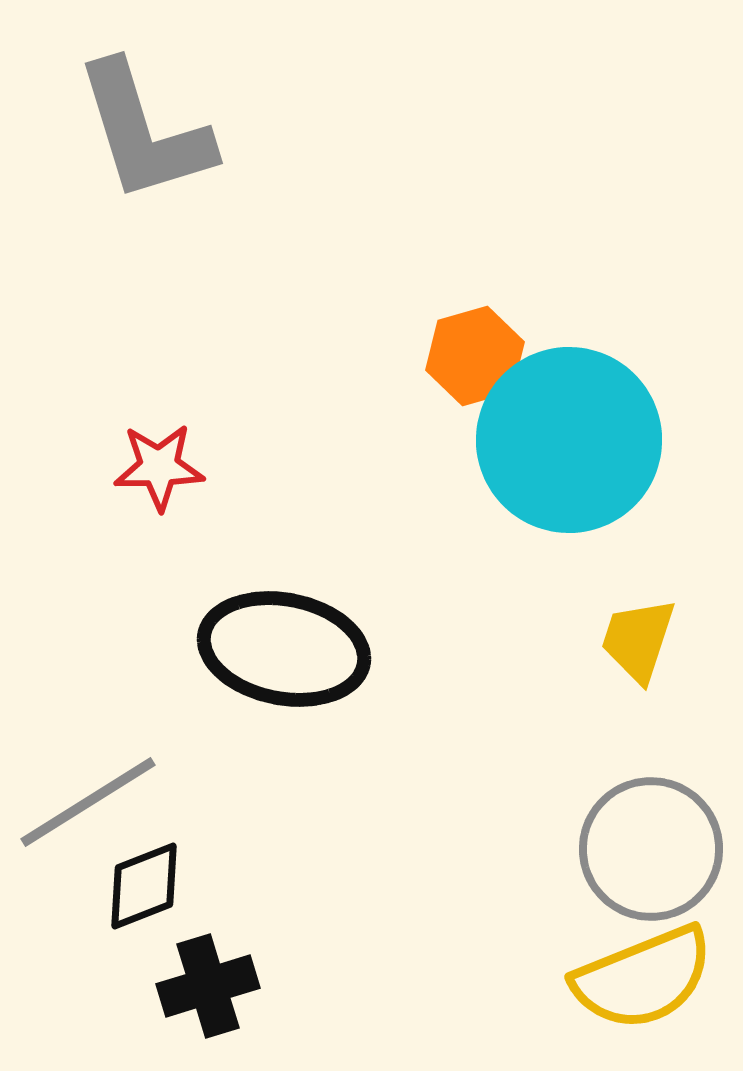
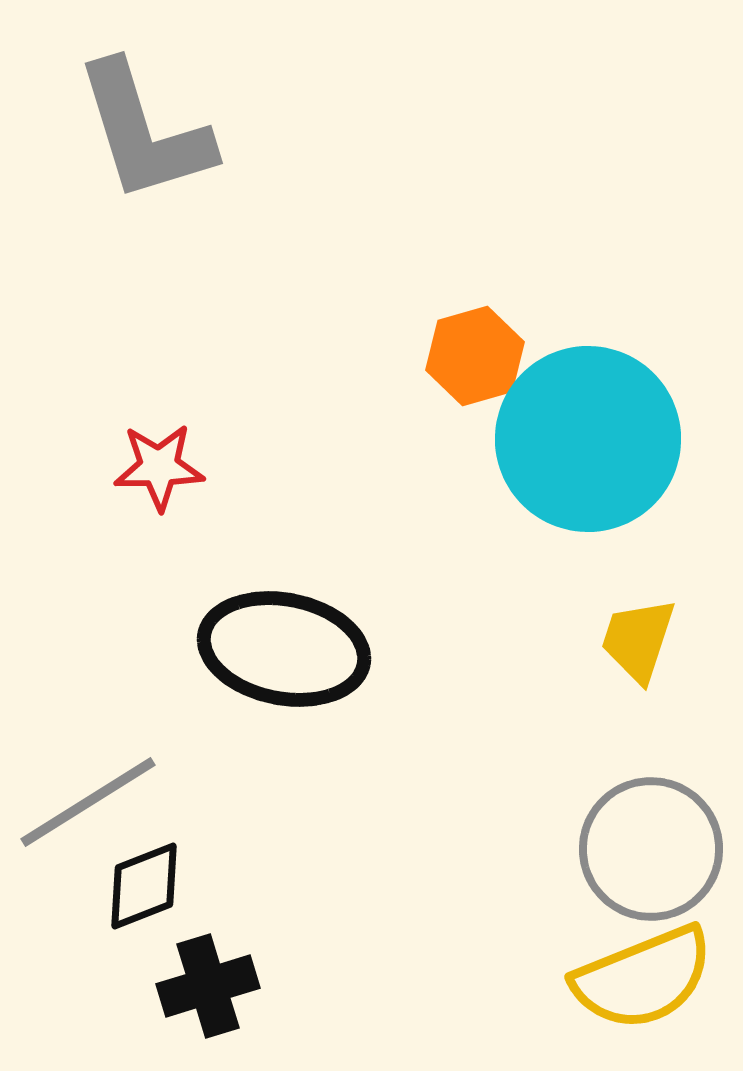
cyan circle: moved 19 px right, 1 px up
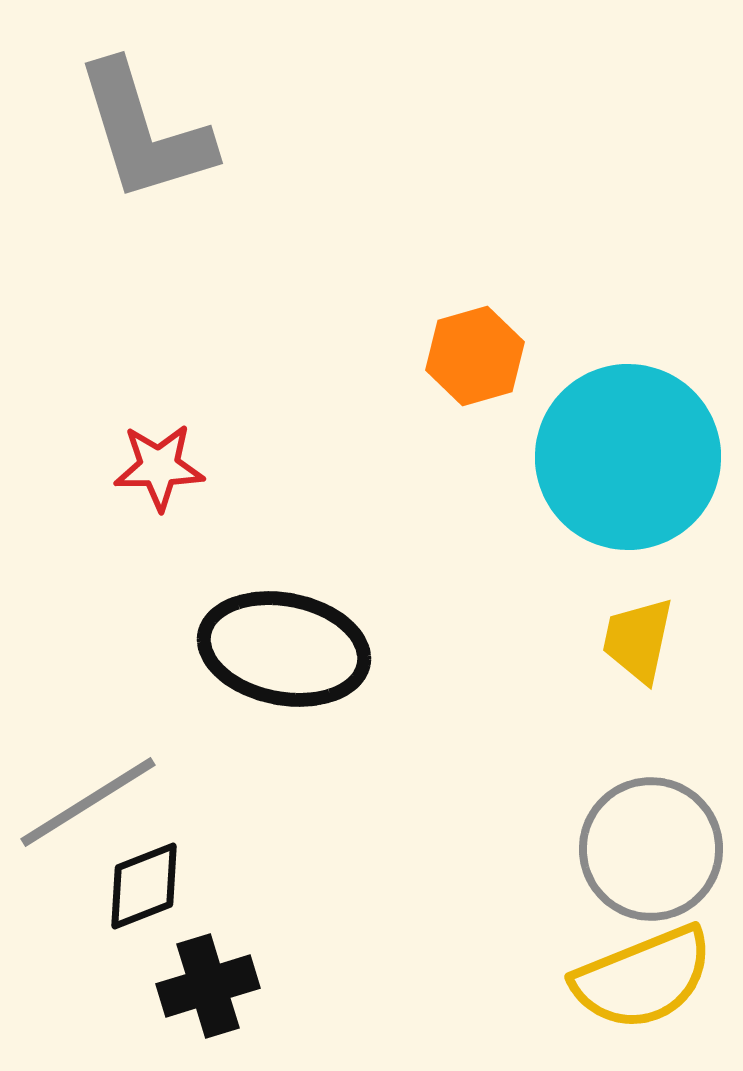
cyan circle: moved 40 px right, 18 px down
yellow trapezoid: rotated 6 degrees counterclockwise
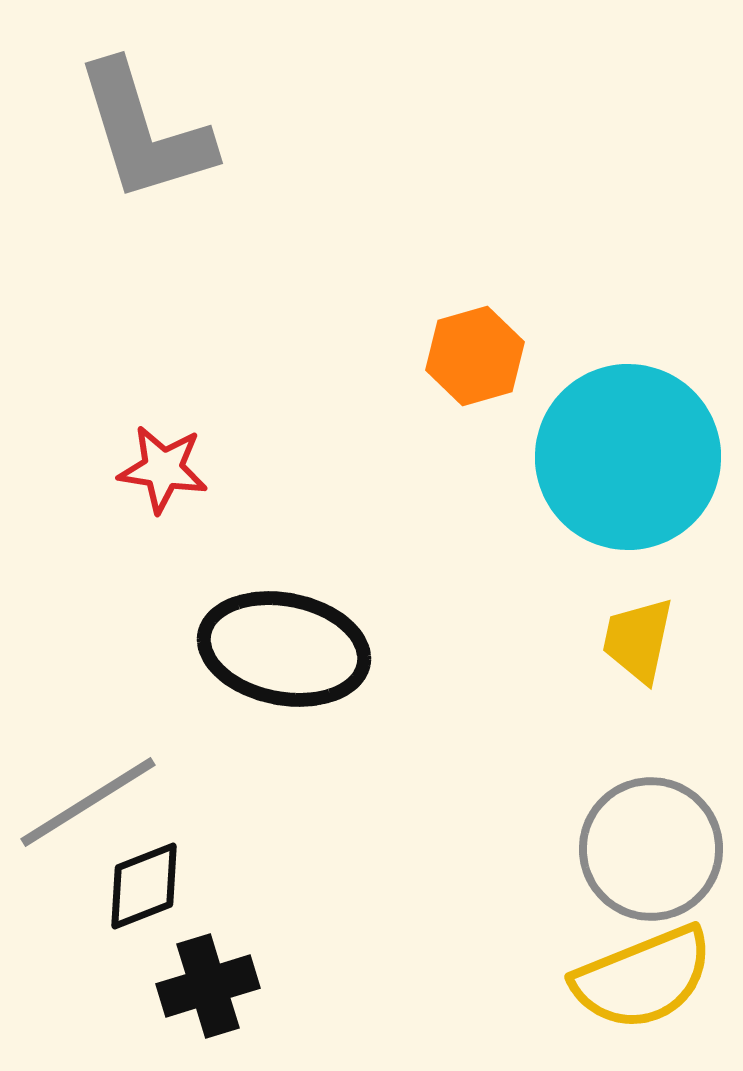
red star: moved 4 px right, 2 px down; rotated 10 degrees clockwise
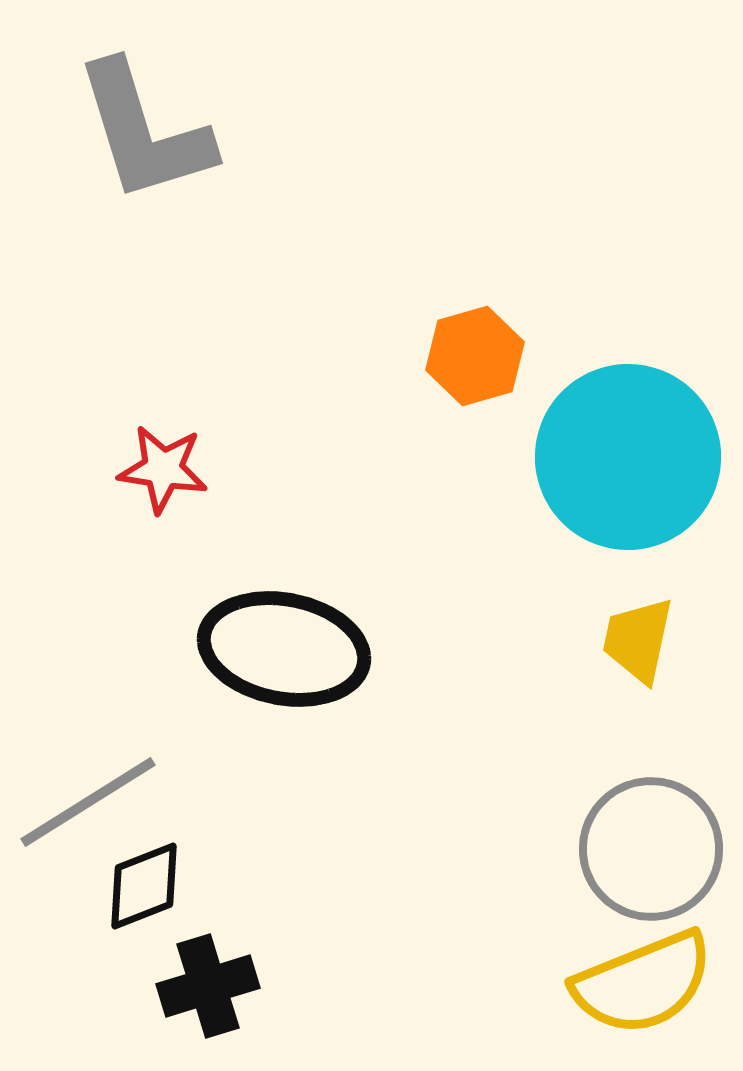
yellow semicircle: moved 5 px down
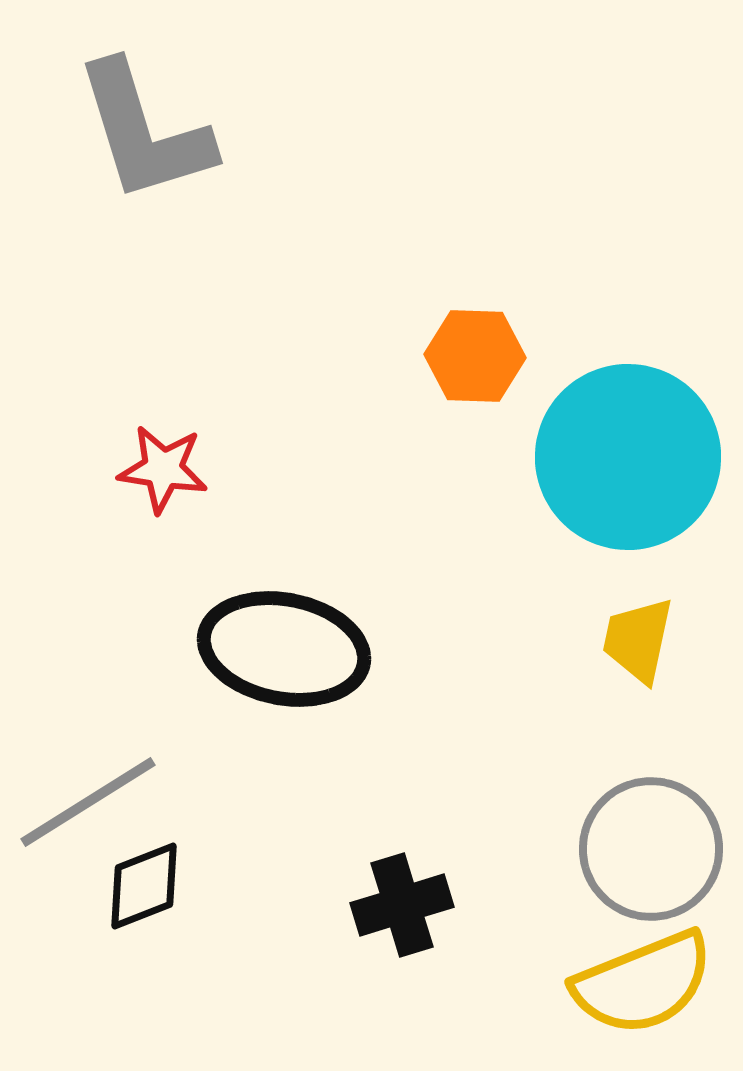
orange hexagon: rotated 18 degrees clockwise
black cross: moved 194 px right, 81 px up
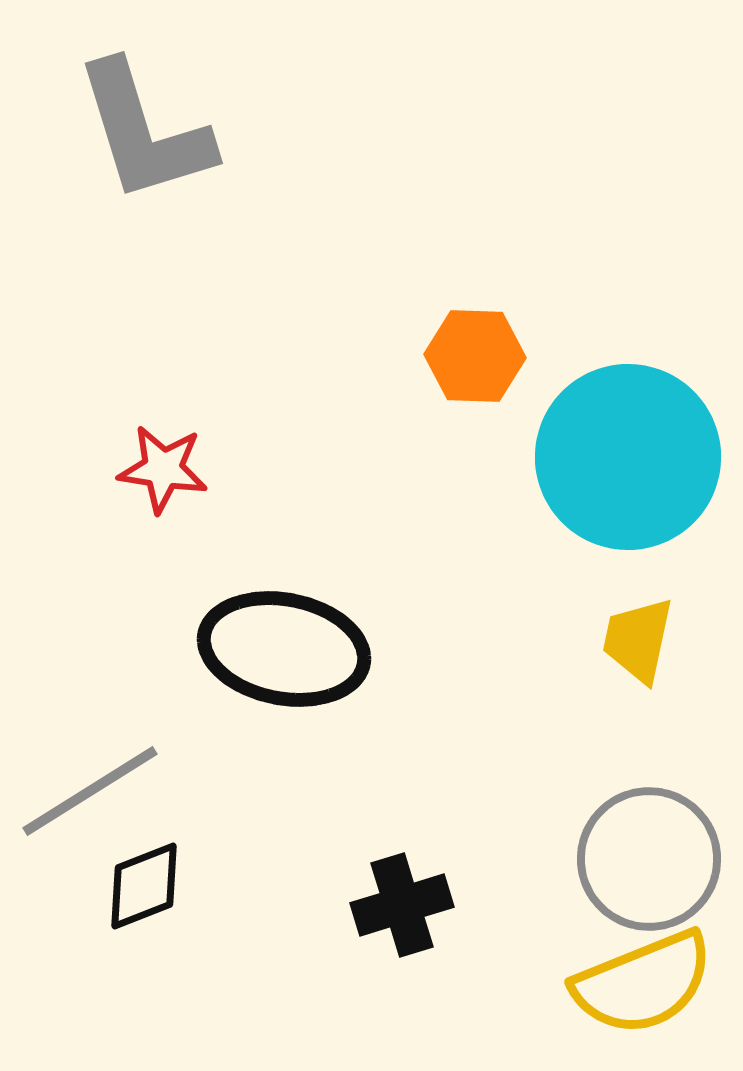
gray line: moved 2 px right, 11 px up
gray circle: moved 2 px left, 10 px down
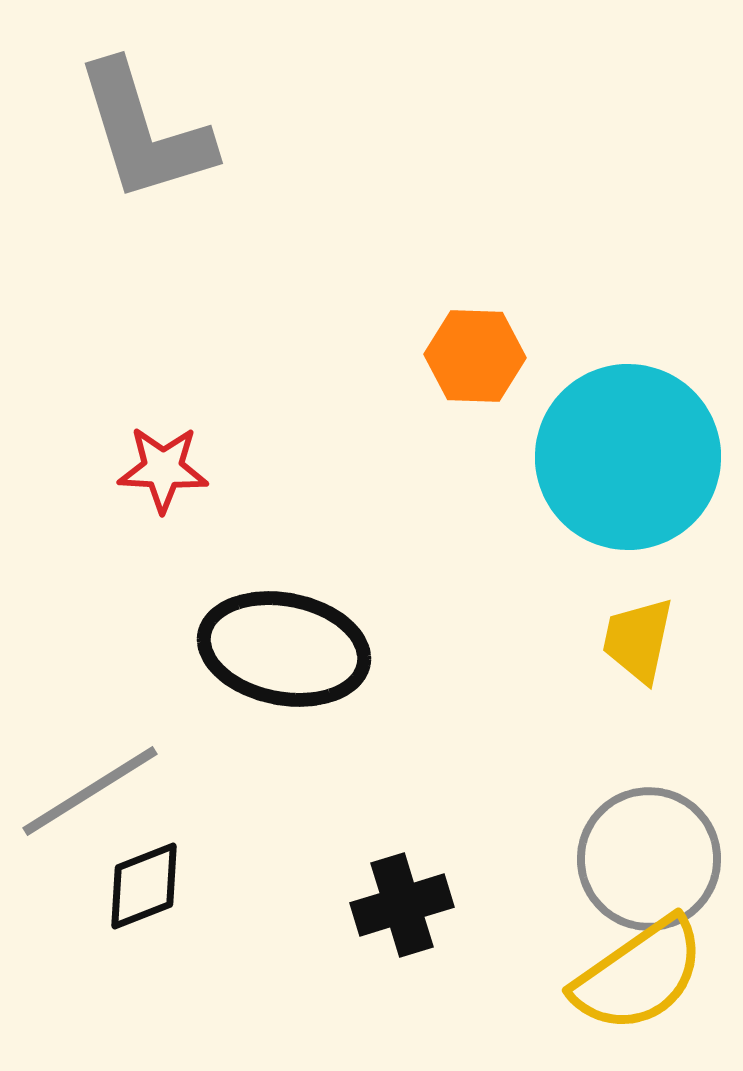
red star: rotated 6 degrees counterclockwise
yellow semicircle: moved 4 px left, 8 px up; rotated 13 degrees counterclockwise
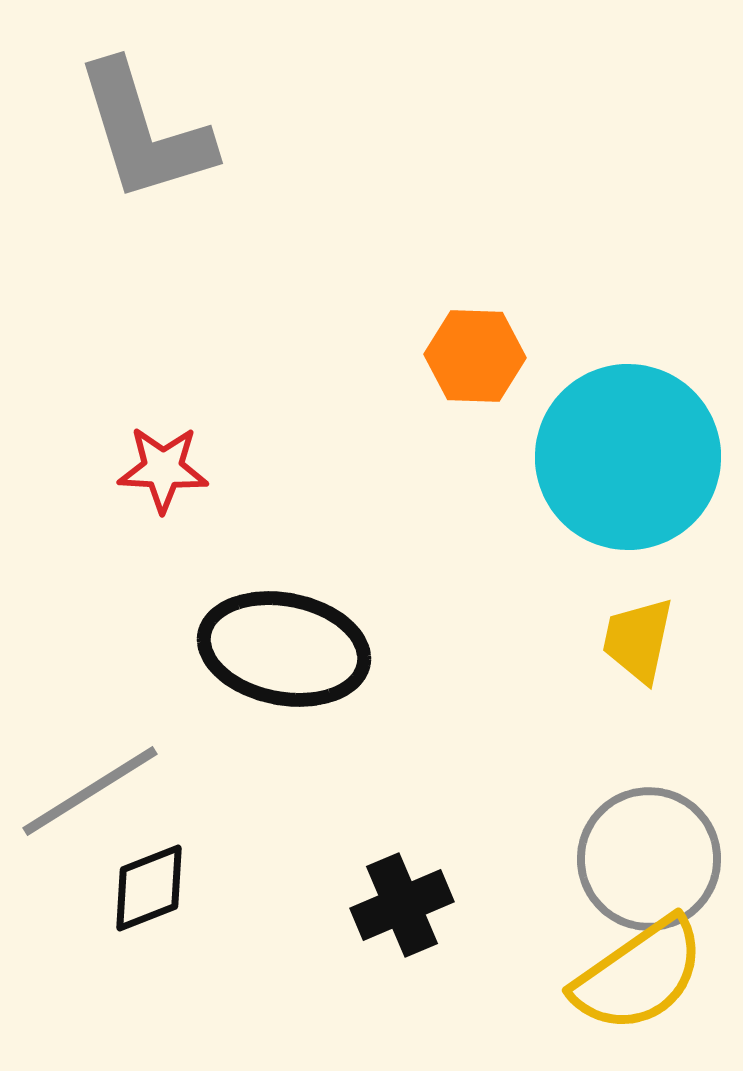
black diamond: moved 5 px right, 2 px down
black cross: rotated 6 degrees counterclockwise
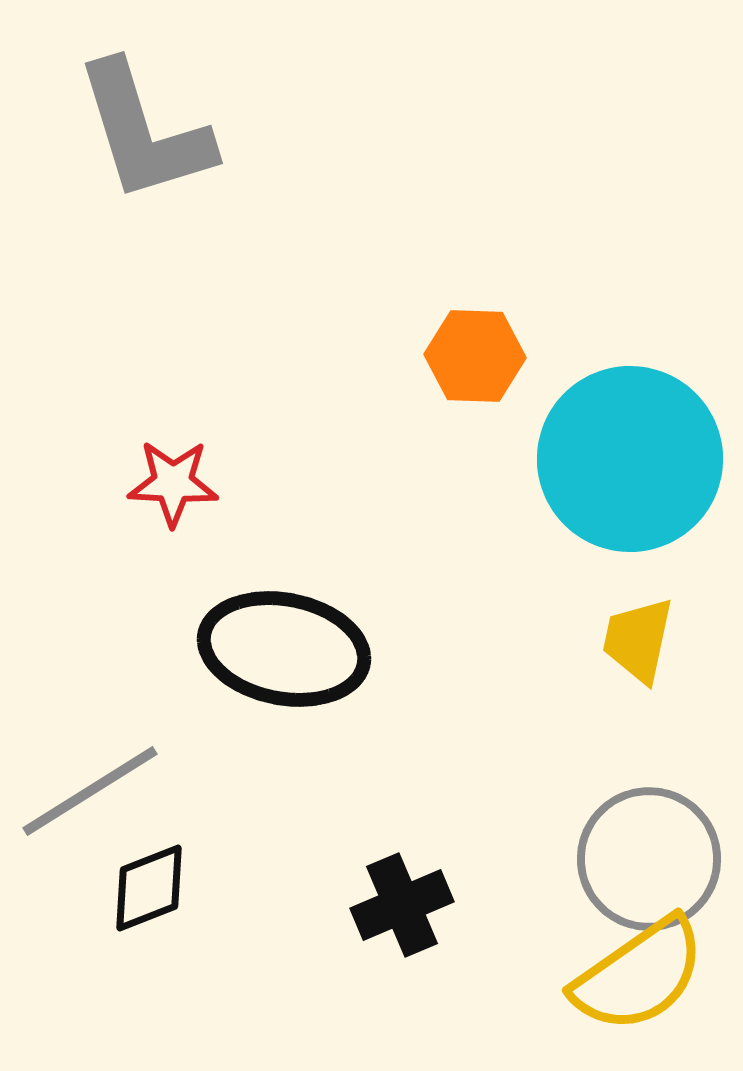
cyan circle: moved 2 px right, 2 px down
red star: moved 10 px right, 14 px down
